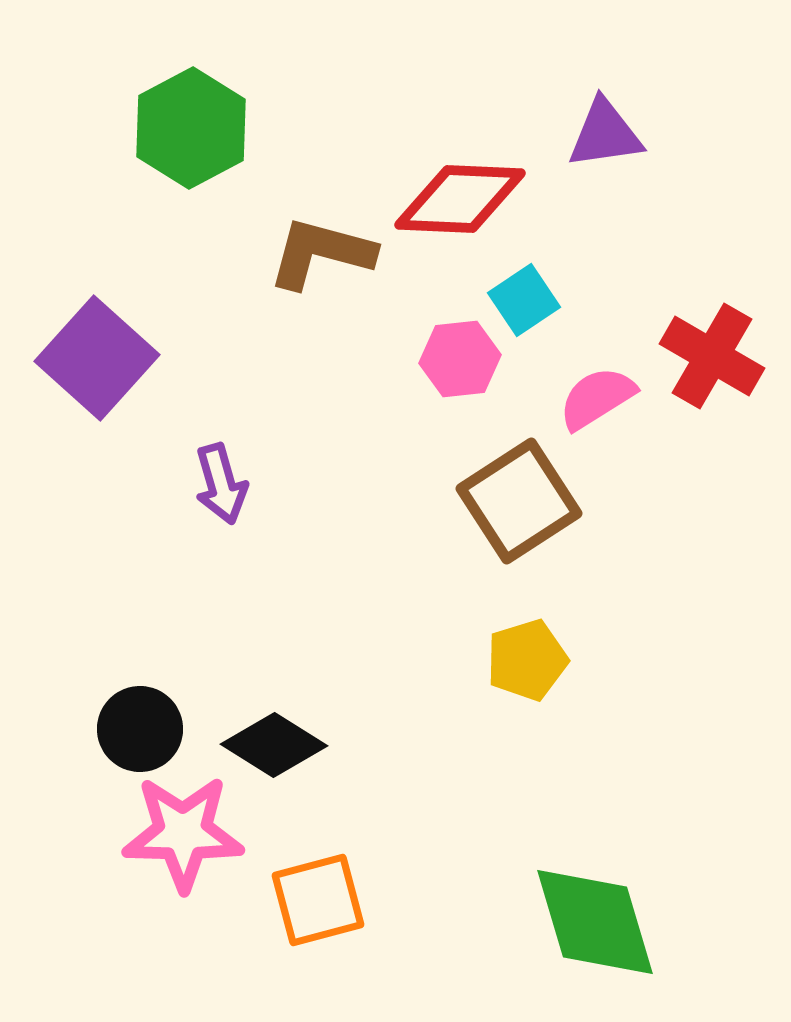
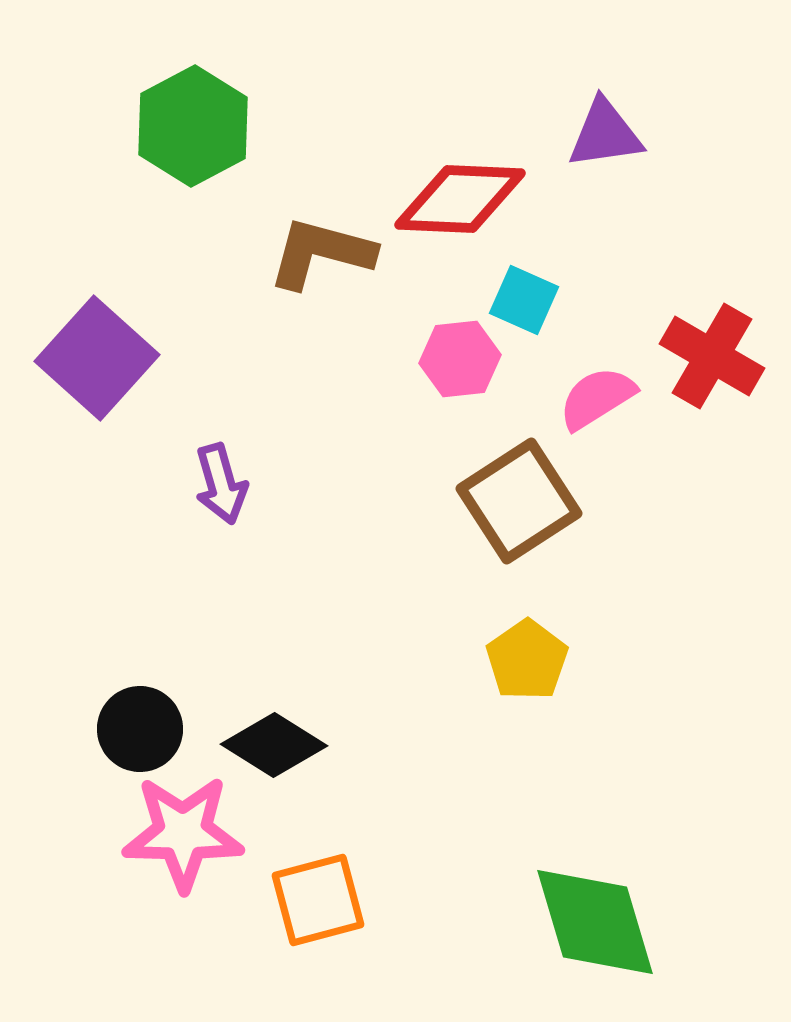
green hexagon: moved 2 px right, 2 px up
cyan square: rotated 32 degrees counterclockwise
yellow pentagon: rotated 18 degrees counterclockwise
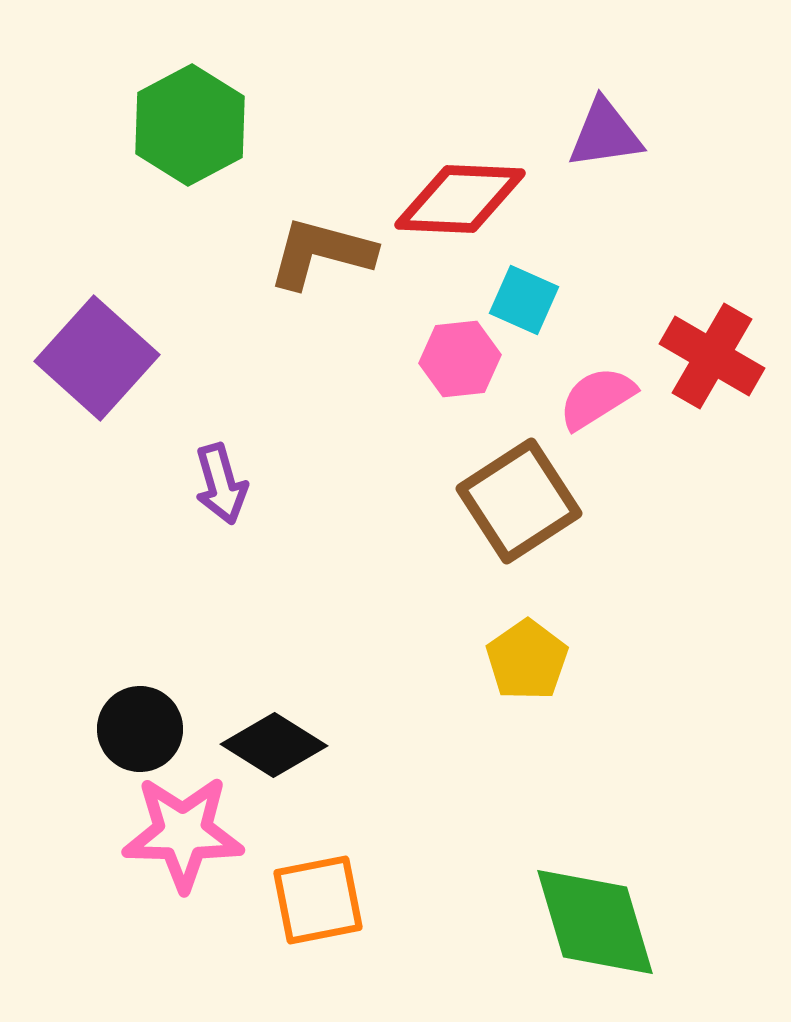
green hexagon: moved 3 px left, 1 px up
orange square: rotated 4 degrees clockwise
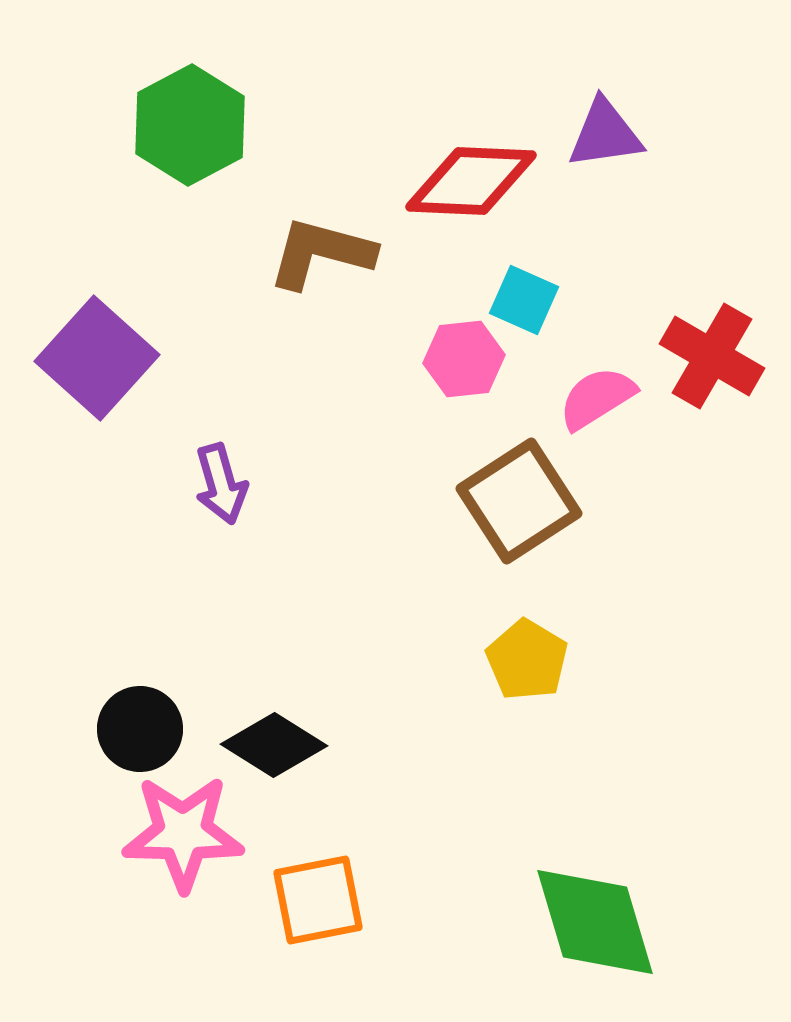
red diamond: moved 11 px right, 18 px up
pink hexagon: moved 4 px right
yellow pentagon: rotated 6 degrees counterclockwise
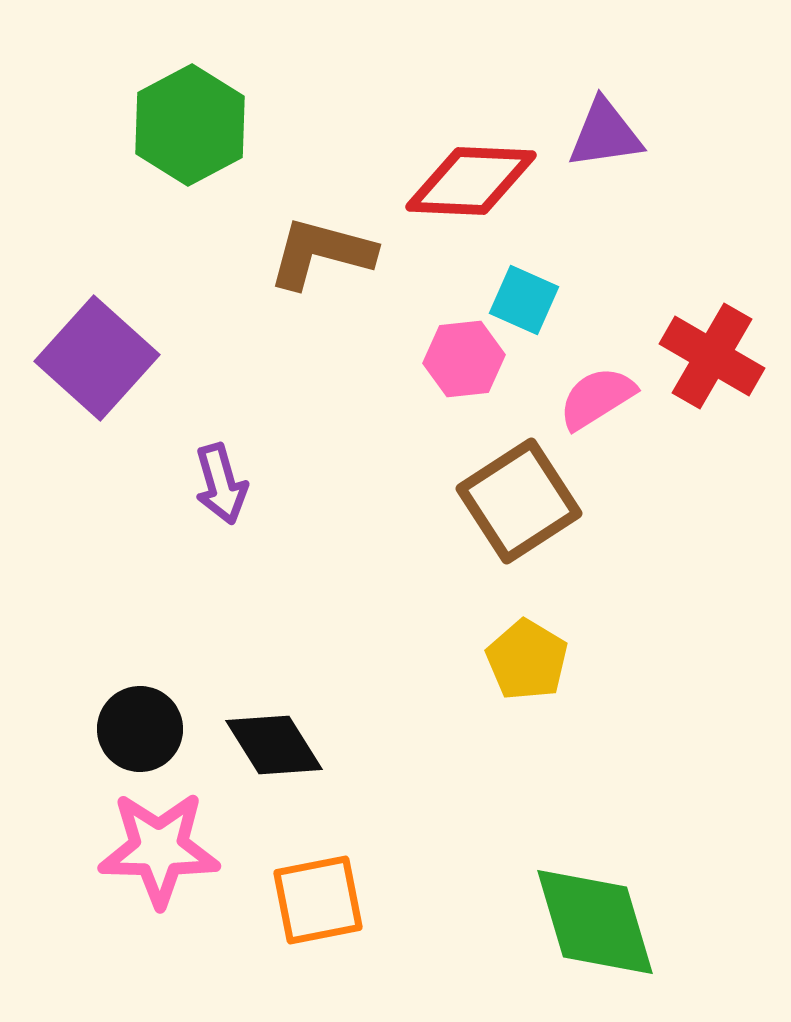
black diamond: rotated 26 degrees clockwise
pink star: moved 24 px left, 16 px down
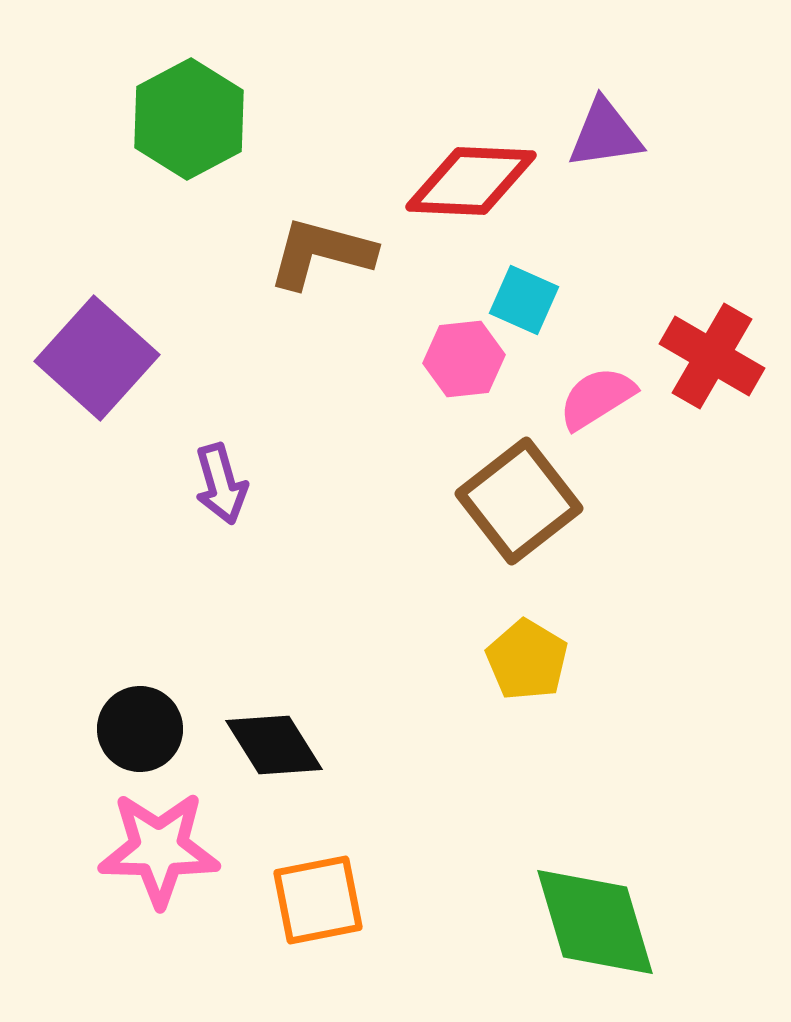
green hexagon: moved 1 px left, 6 px up
brown square: rotated 5 degrees counterclockwise
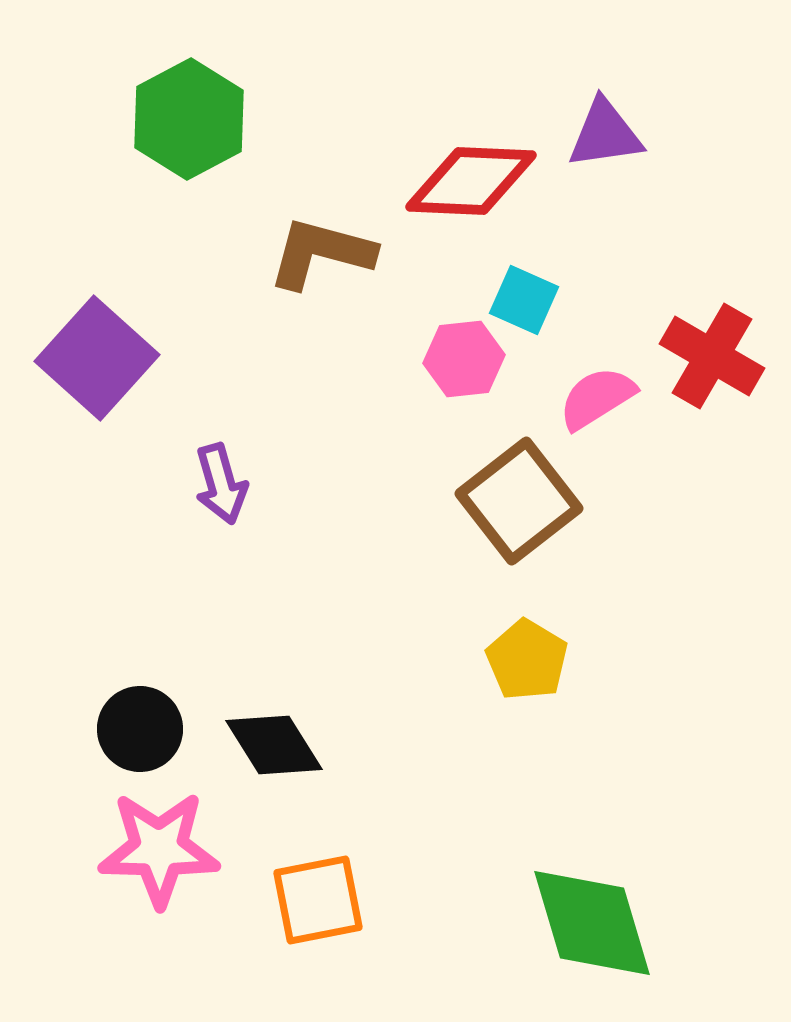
green diamond: moved 3 px left, 1 px down
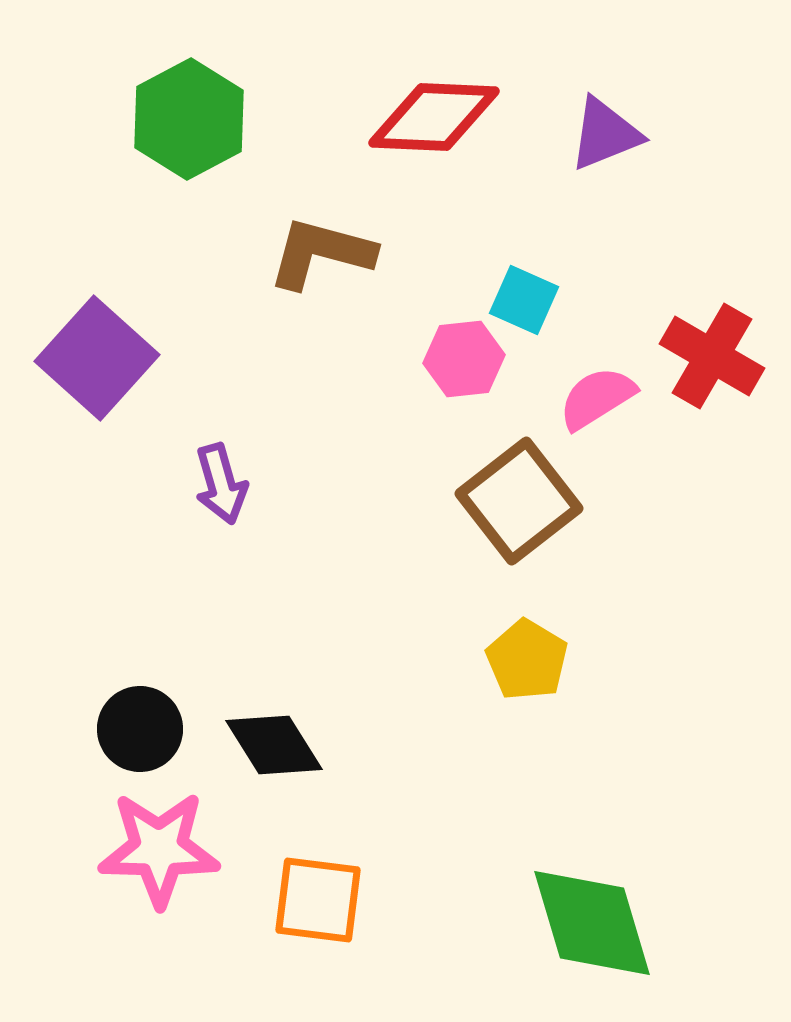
purple triangle: rotated 14 degrees counterclockwise
red diamond: moved 37 px left, 64 px up
orange square: rotated 18 degrees clockwise
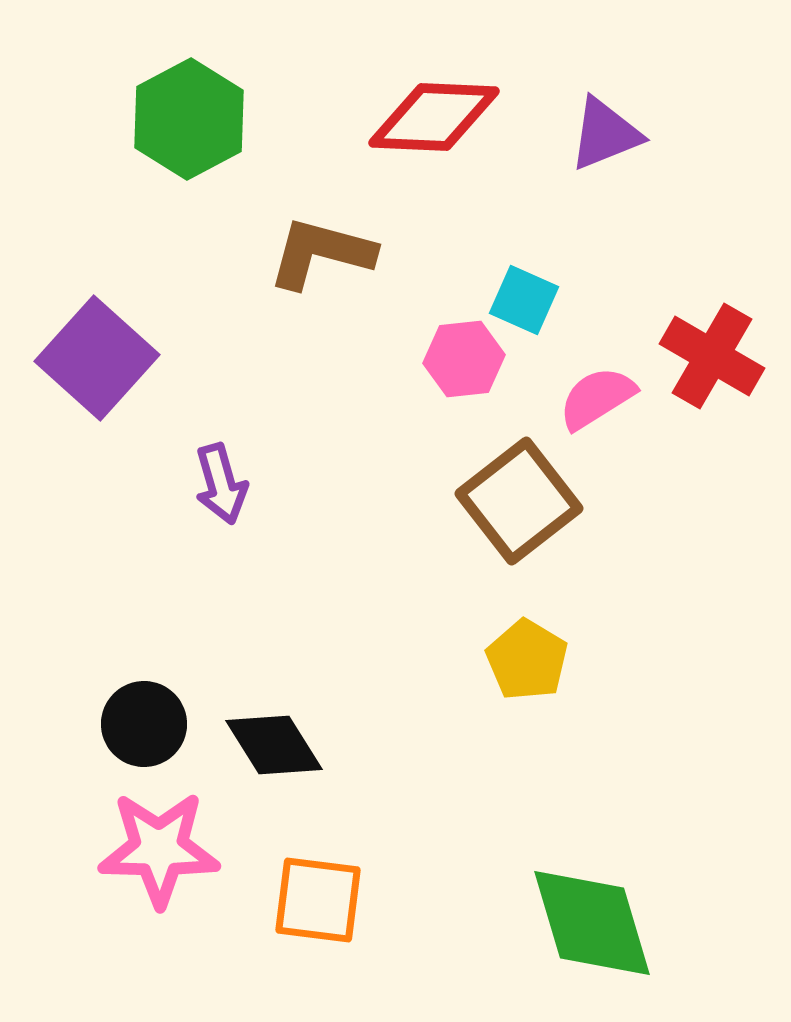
black circle: moved 4 px right, 5 px up
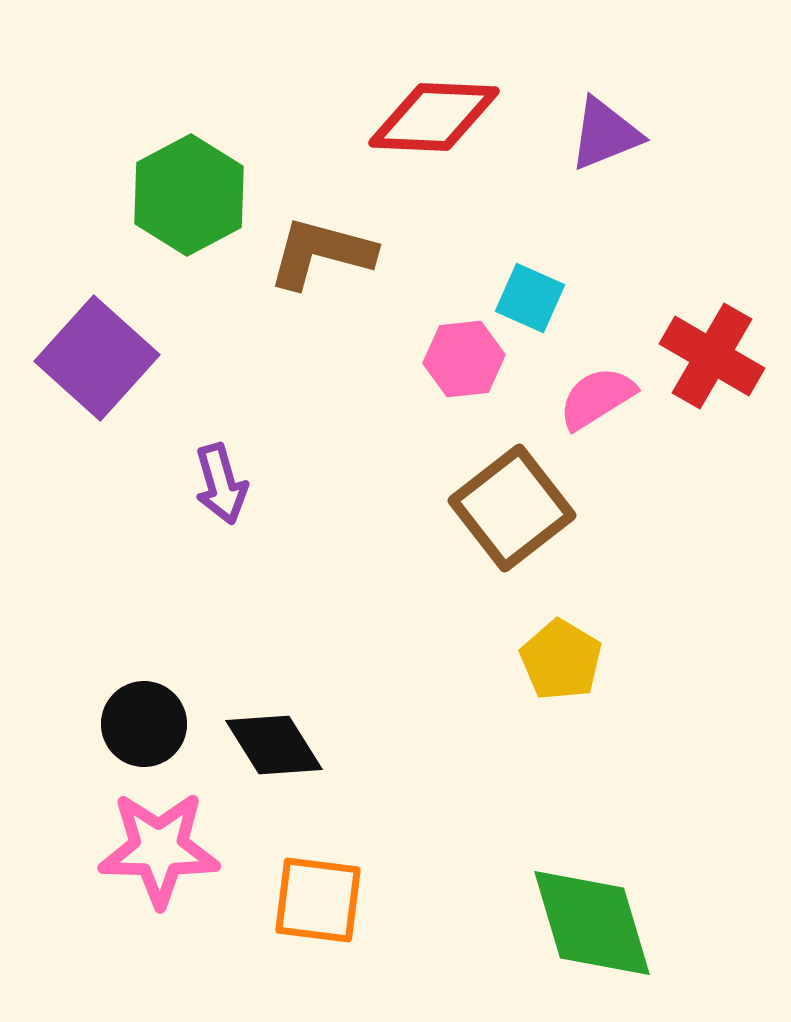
green hexagon: moved 76 px down
cyan square: moved 6 px right, 2 px up
brown square: moved 7 px left, 7 px down
yellow pentagon: moved 34 px right
